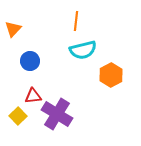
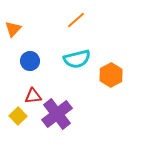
orange line: moved 1 px up; rotated 42 degrees clockwise
cyan semicircle: moved 6 px left, 9 px down
purple cross: rotated 20 degrees clockwise
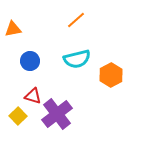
orange triangle: rotated 36 degrees clockwise
red triangle: rotated 24 degrees clockwise
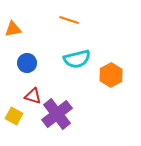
orange line: moved 7 px left; rotated 60 degrees clockwise
blue circle: moved 3 px left, 2 px down
yellow square: moved 4 px left; rotated 18 degrees counterclockwise
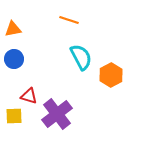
cyan semicircle: moved 4 px right, 2 px up; rotated 104 degrees counterclockwise
blue circle: moved 13 px left, 4 px up
red triangle: moved 4 px left
yellow square: rotated 30 degrees counterclockwise
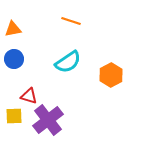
orange line: moved 2 px right, 1 px down
cyan semicircle: moved 13 px left, 5 px down; rotated 84 degrees clockwise
purple cross: moved 9 px left, 6 px down
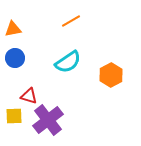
orange line: rotated 48 degrees counterclockwise
blue circle: moved 1 px right, 1 px up
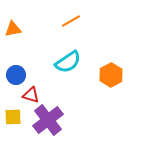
blue circle: moved 1 px right, 17 px down
red triangle: moved 2 px right, 1 px up
yellow square: moved 1 px left, 1 px down
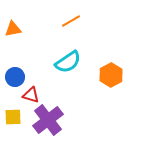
blue circle: moved 1 px left, 2 px down
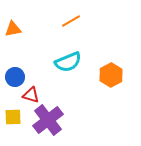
cyan semicircle: rotated 12 degrees clockwise
